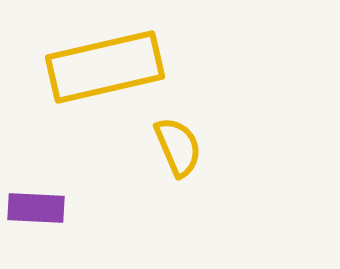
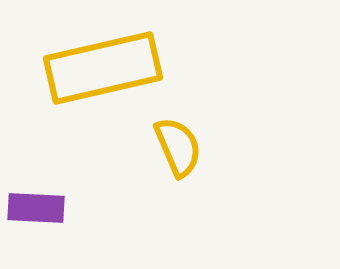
yellow rectangle: moved 2 px left, 1 px down
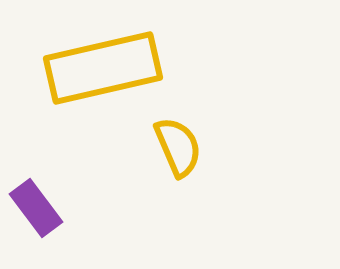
purple rectangle: rotated 50 degrees clockwise
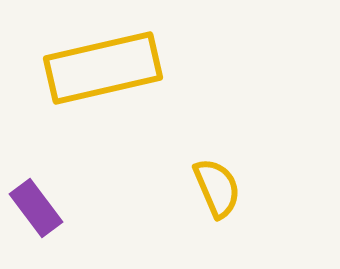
yellow semicircle: moved 39 px right, 41 px down
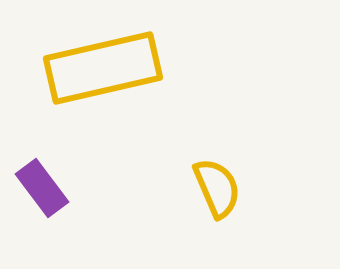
purple rectangle: moved 6 px right, 20 px up
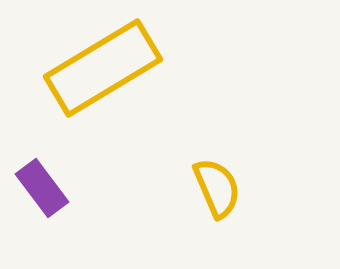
yellow rectangle: rotated 18 degrees counterclockwise
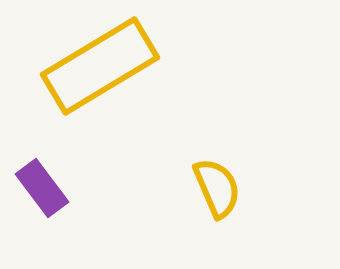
yellow rectangle: moved 3 px left, 2 px up
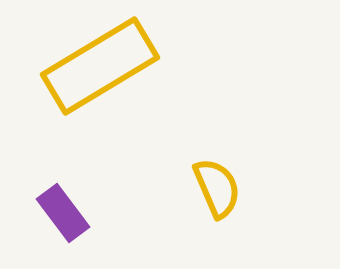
purple rectangle: moved 21 px right, 25 px down
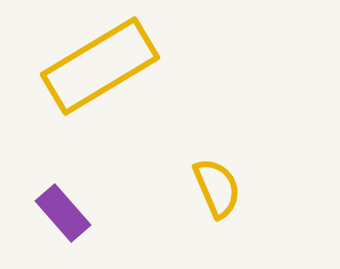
purple rectangle: rotated 4 degrees counterclockwise
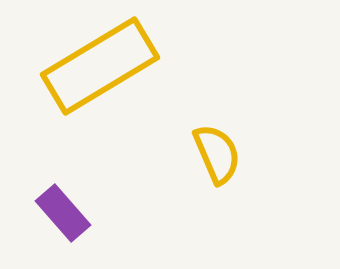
yellow semicircle: moved 34 px up
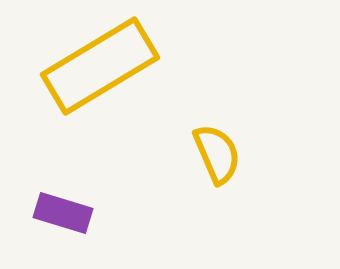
purple rectangle: rotated 32 degrees counterclockwise
